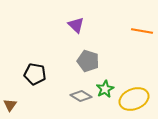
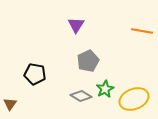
purple triangle: rotated 18 degrees clockwise
gray pentagon: rotated 30 degrees clockwise
brown triangle: moved 1 px up
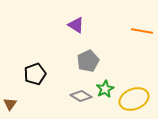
purple triangle: rotated 30 degrees counterclockwise
black pentagon: rotated 30 degrees counterclockwise
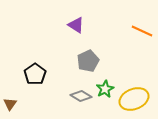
orange line: rotated 15 degrees clockwise
black pentagon: rotated 15 degrees counterclockwise
